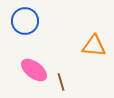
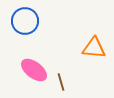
orange triangle: moved 2 px down
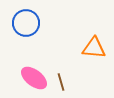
blue circle: moved 1 px right, 2 px down
pink ellipse: moved 8 px down
